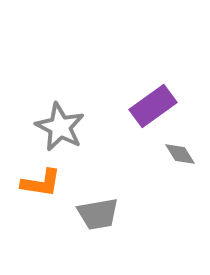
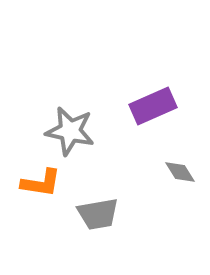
purple rectangle: rotated 12 degrees clockwise
gray star: moved 10 px right, 4 px down; rotated 15 degrees counterclockwise
gray diamond: moved 18 px down
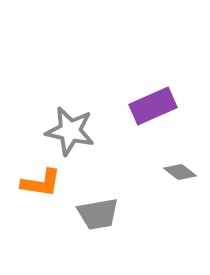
gray diamond: rotated 20 degrees counterclockwise
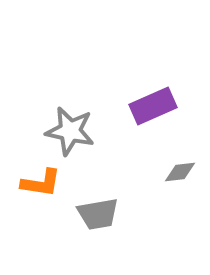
gray diamond: rotated 44 degrees counterclockwise
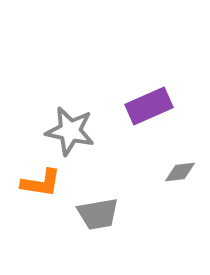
purple rectangle: moved 4 px left
